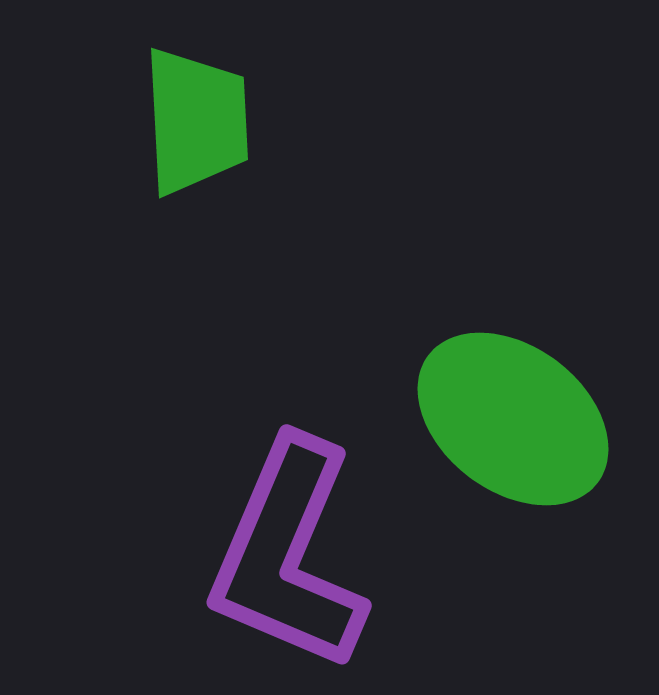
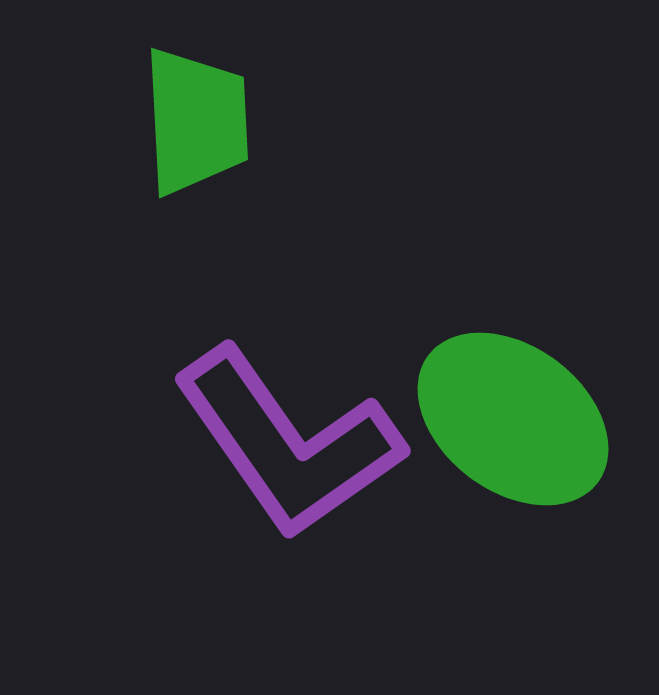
purple L-shape: moved 112 px up; rotated 58 degrees counterclockwise
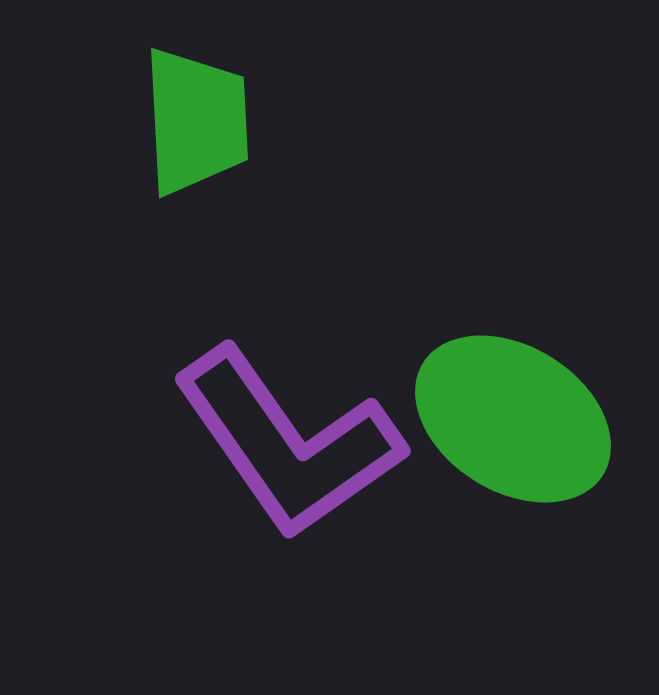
green ellipse: rotated 5 degrees counterclockwise
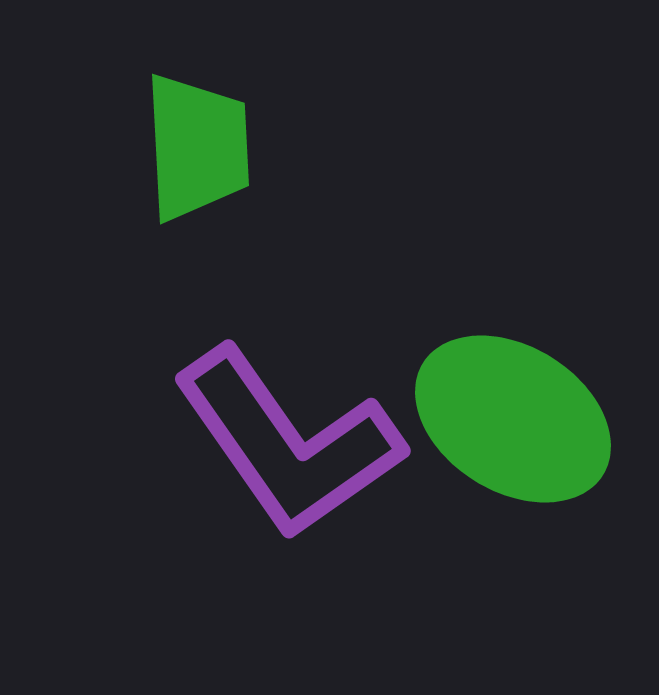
green trapezoid: moved 1 px right, 26 px down
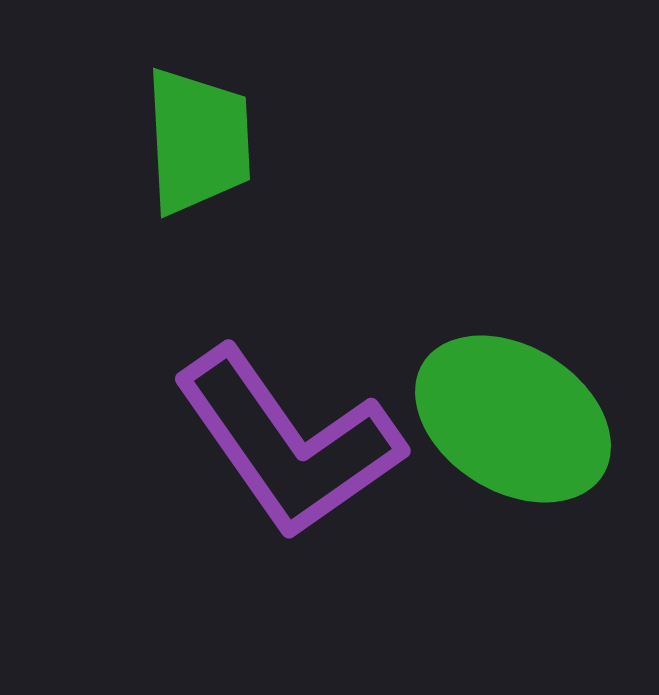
green trapezoid: moved 1 px right, 6 px up
